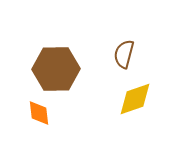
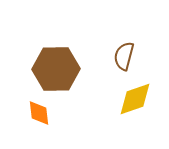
brown semicircle: moved 2 px down
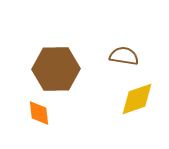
brown semicircle: rotated 84 degrees clockwise
yellow diamond: moved 2 px right
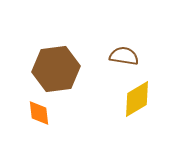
brown hexagon: rotated 6 degrees counterclockwise
yellow diamond: rotated 12 degrees counterclockwise
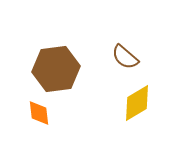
brown semicircle: moved 1 px right, 1 px down; rotated 148 degrees counterclockwise
yellow diamond: moved 4 px down
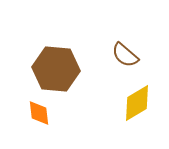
brown semicircle: moved 2 px up
brown hexagon: rotated 12 degrees clockwise
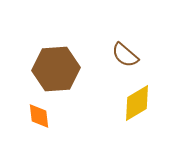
brown hexagon: rotated 9 degrees counterclockwise
orange diamond: moved 3 px down
